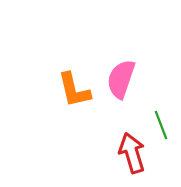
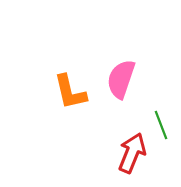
orange L-shape: moved 4 px left, 2 px down
red arrow: rotated 39 degrees clockwise
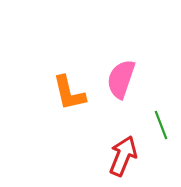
orange L-shape: moved 1 px left, 1 px down
red arrow: moved 9 px left, 3 px down
